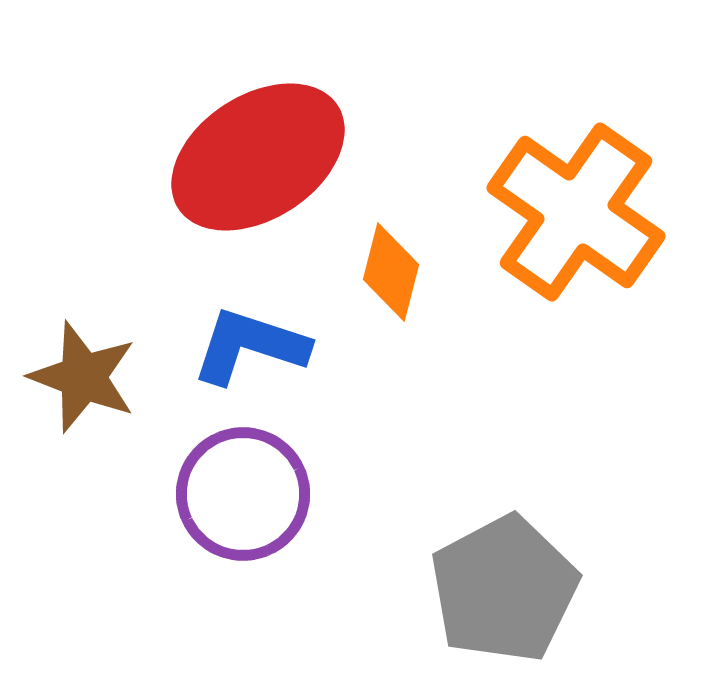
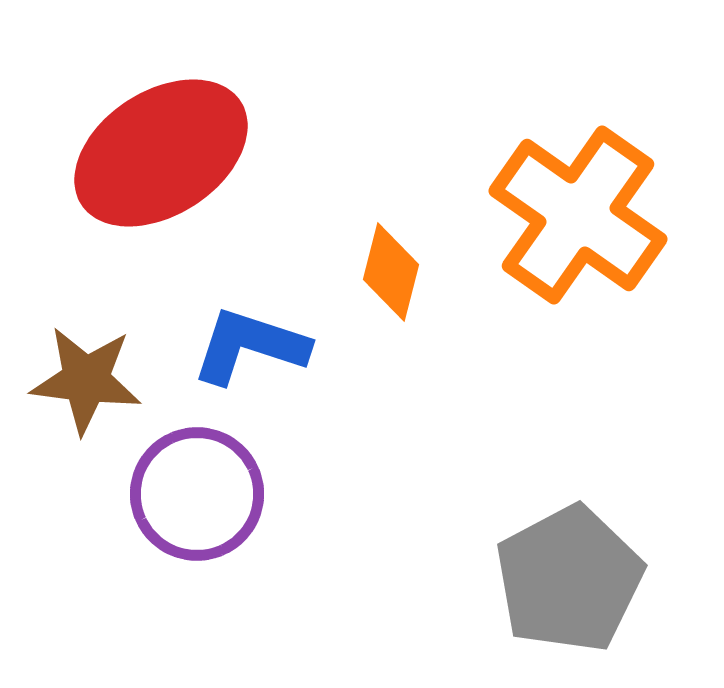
red ellipse: moved 97 px left, 4 px up
orange cross: moved 2 px right, 3 px down
brown star: moved 3 px right, 3 px down; rotated 14 degrees counterclockwise
purple circle: moved 46 px left
gray pentagon: moved 65 px right, 10 px up
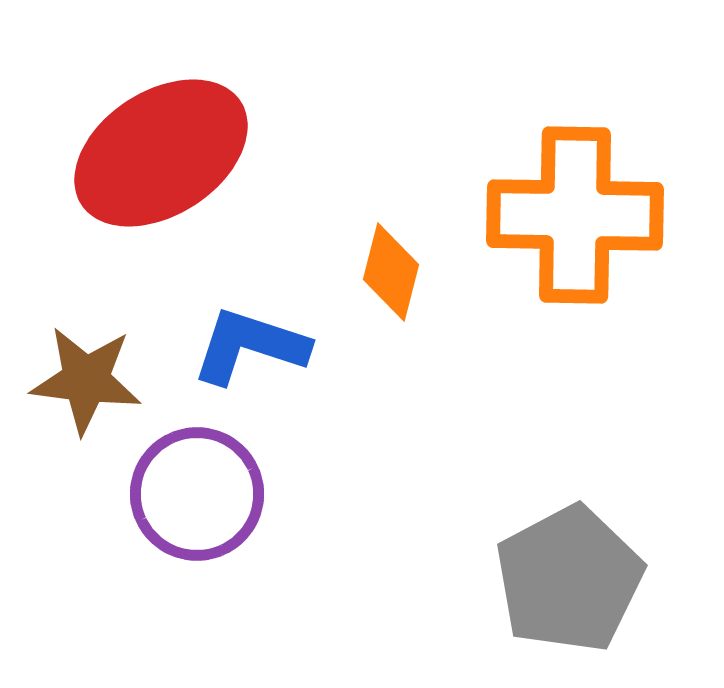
orange cross: moved 3 px left; rotated 34 degrees counterclockwise
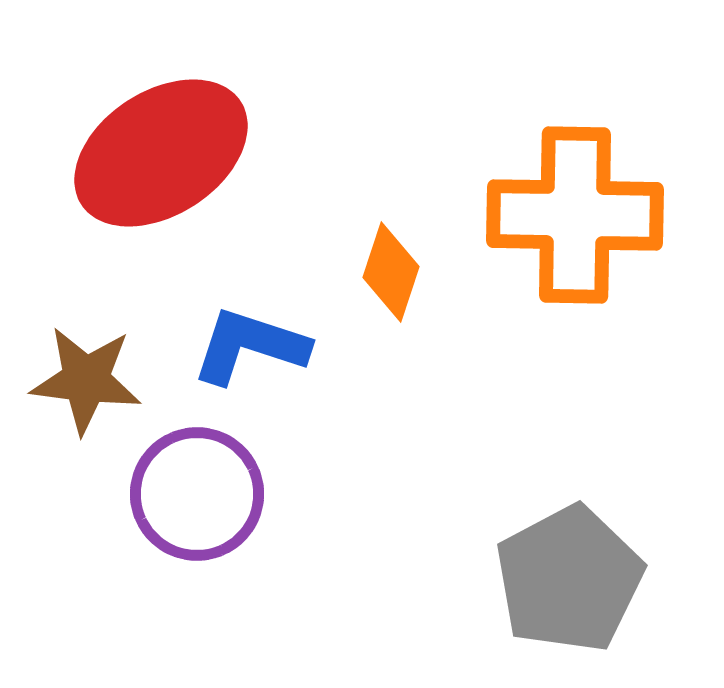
orange diamond: rotated 4 degrees clockwise
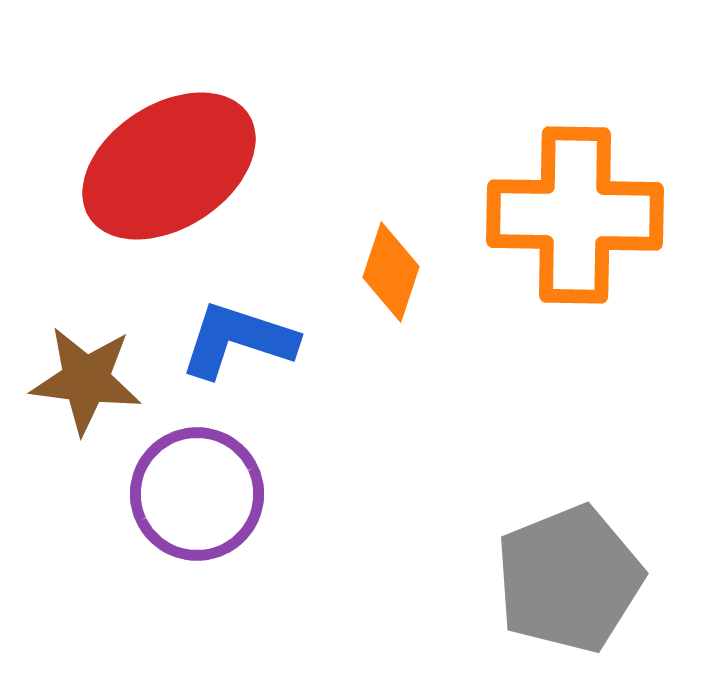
red ellipse: moved 8 px right, 13 px down
blue L-shape: moved 12 px left, 6 px up
gray pentagon: rotated 6 degrees clockwise
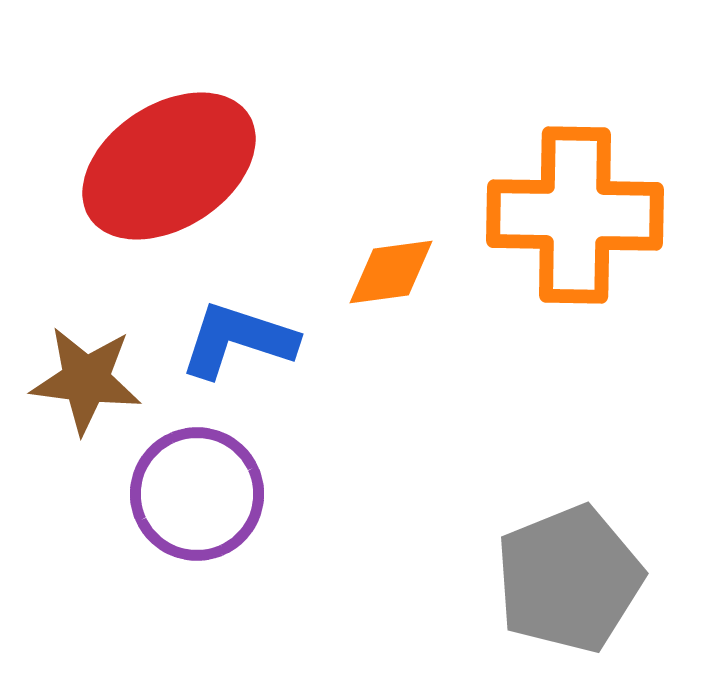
orange diamond: rotated 64 degrees clockwise
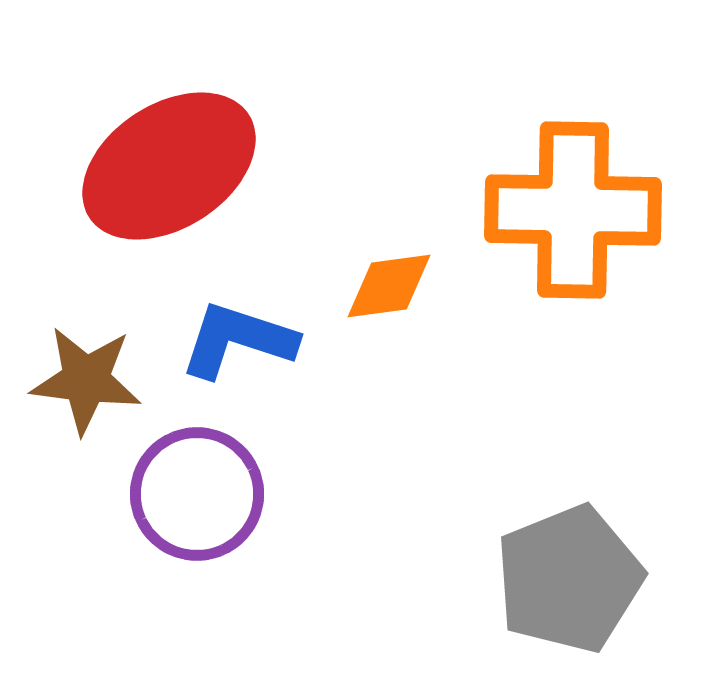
orange cross: moved 2 px left, 5 px up
orange diamond: moved 2 px left, 14 px down
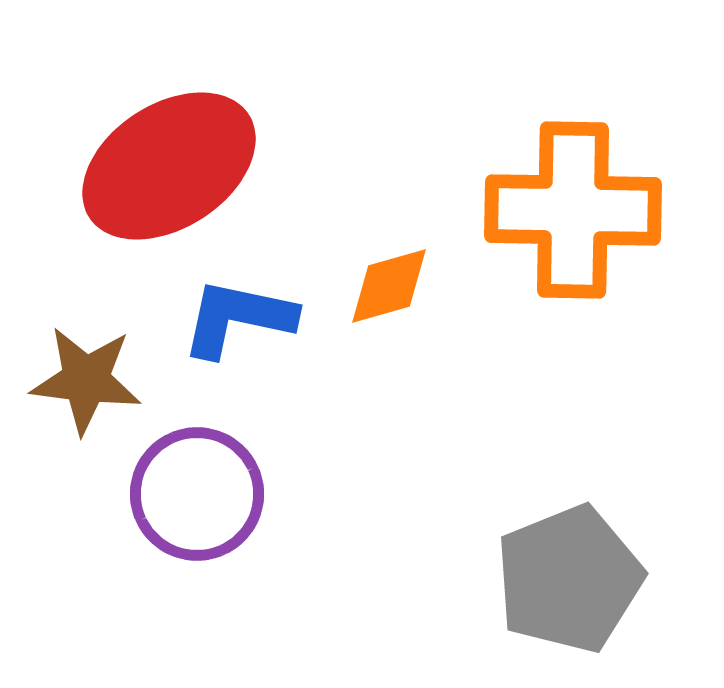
orange diamond: rotated 8 degrees counterclockwise
blue L-shape: moved 22 px up; rotated 6 degrees counterclockwise
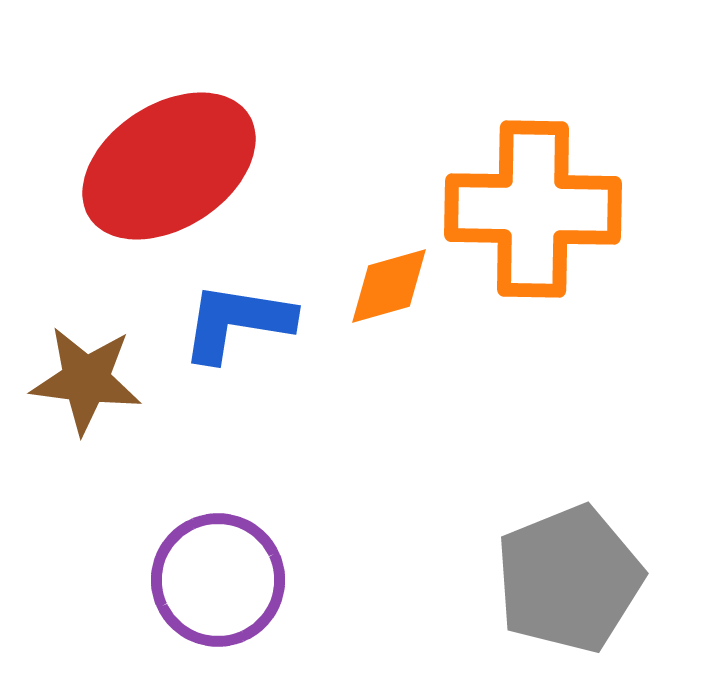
orange cross: moved 40 px left, 1 px up
blue L-shape: moved 1 px left, 4 px down; rotated 3 degrees counterclockwise
purple circle: moved 21 px right, 86 px down
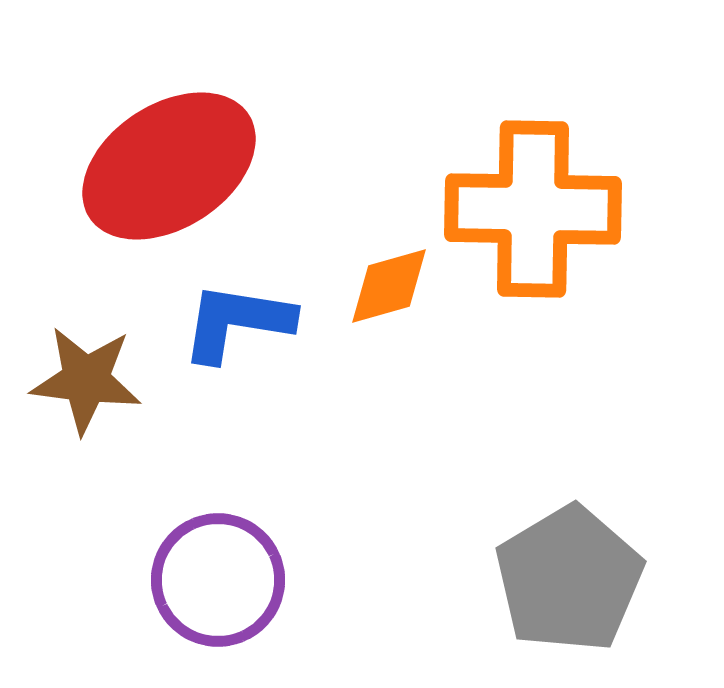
gray pentagon: rotated 9 degrees counterclockwise
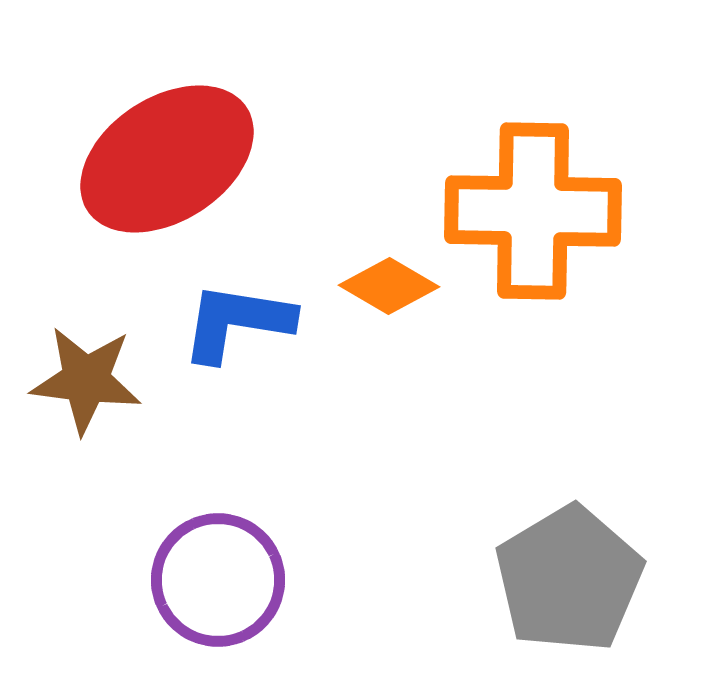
red ellipse: moved 2 px left, 7 px up
orange cross: moved 2 px down
orange diamond: rotated 46 degrees clockwise
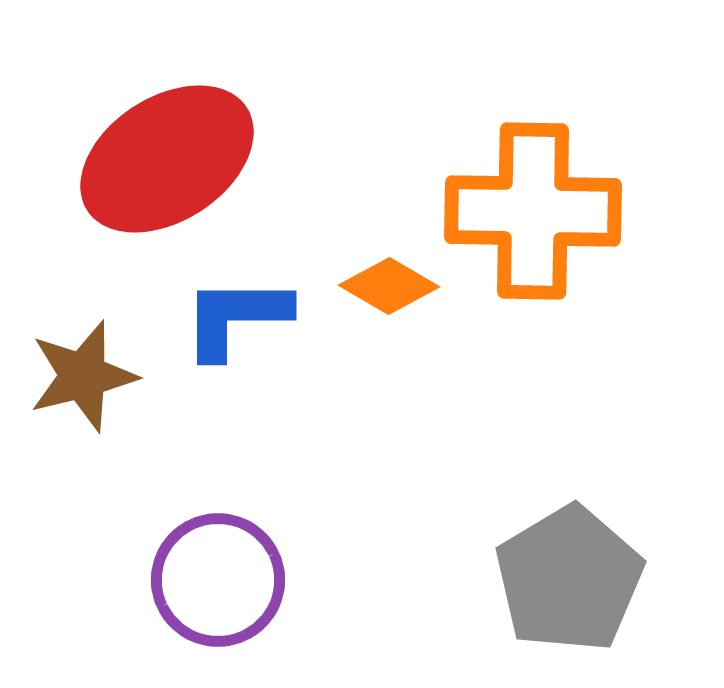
blue L-shape: moved 1 px left, 5 px up; rotated 9 degrees counterclockwise
brown star: moved 3 px left, 4 px up; rotated 21 degrees counterclockwise
